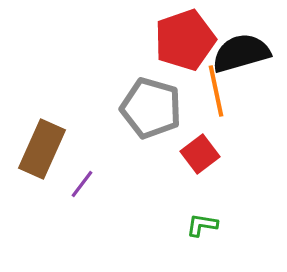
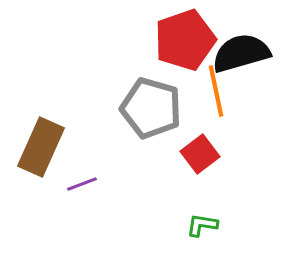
brown rectangle: moved 1 px left, 2 px up
purple line: rotated 32 degrees clockwise
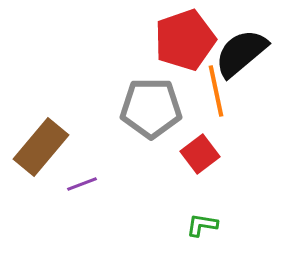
black semicircle: rotated 24 degrees counterclockwise
gray pentagon: rotated 16 degrees counterclockwise
brown rectangle: rotated 16 degrees clockwise
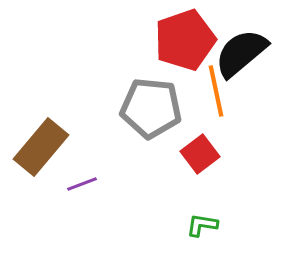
gray pentagon: rotated 6 degrees clockwise
